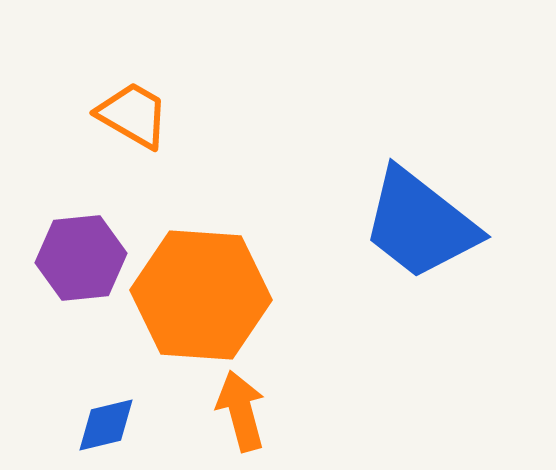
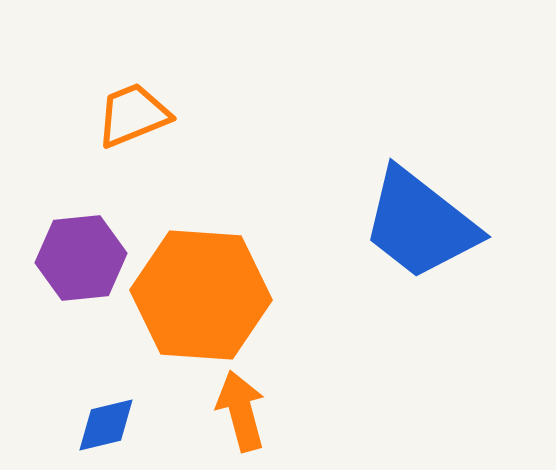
orange trapezoid: rotated 52 degrees counterclockwise
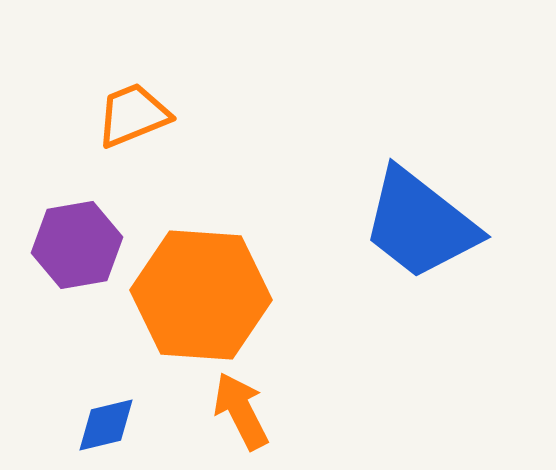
purple hexagon: moved 4 px left, 13 px up; rotated 4 degrees counterclockwise
orange arrow: rotated 12 degrees counterclockwise
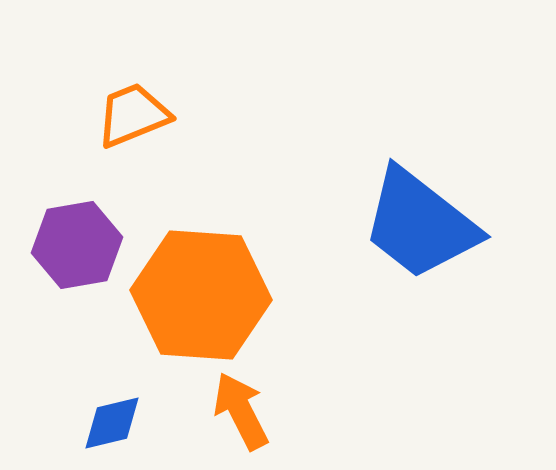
blue diamond: moved 6 px right, 2 px up
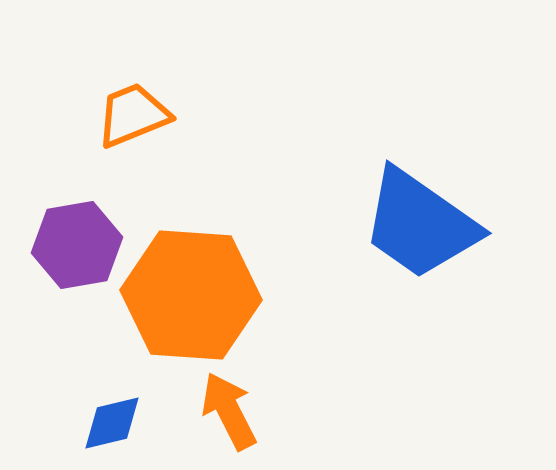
blue trapezoid: rotated 3 degrees counterclockwise
orange hexagon: moved 10 px left
orange arrow: moved 12 px left
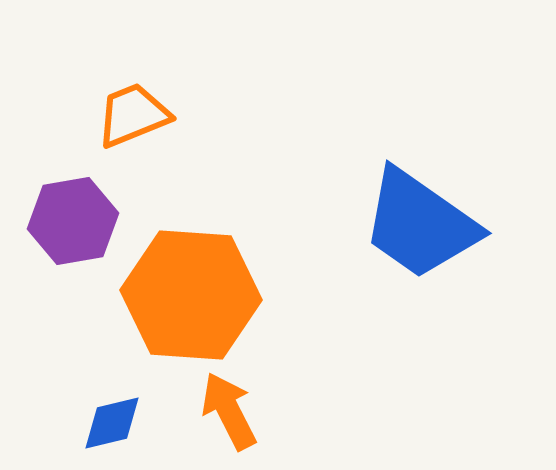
purple hexagon: moved 4 px left, 24 px up
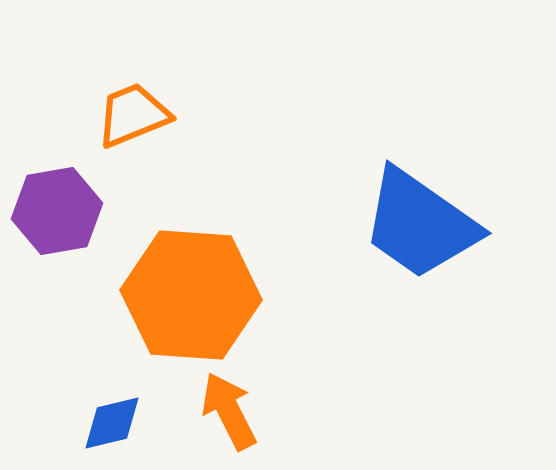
purple hexagon: moved 16 px left, 10 px up
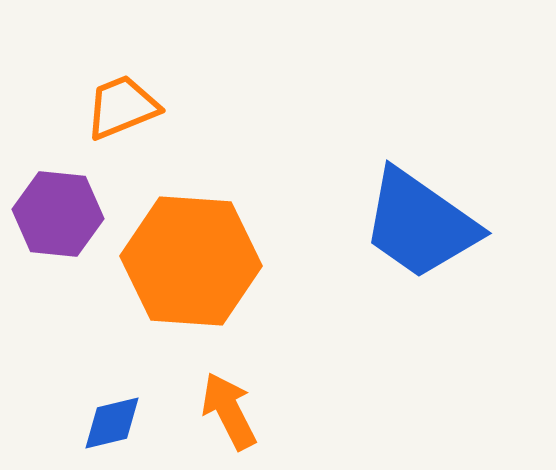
orange trapezoid: moved 11 px left, 8 px up
purple hexagon: moved 1 px right, 3 px down; rotated 16 degrees clockwise
orange hexagon: moved 34 px up
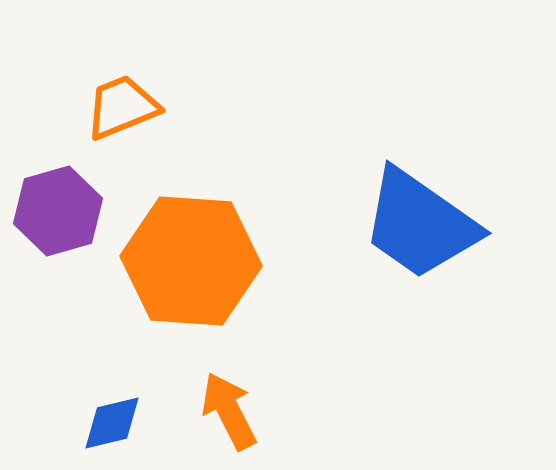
purple hexagon: moved 3 px up; rotated 22 degrees counterclockwise
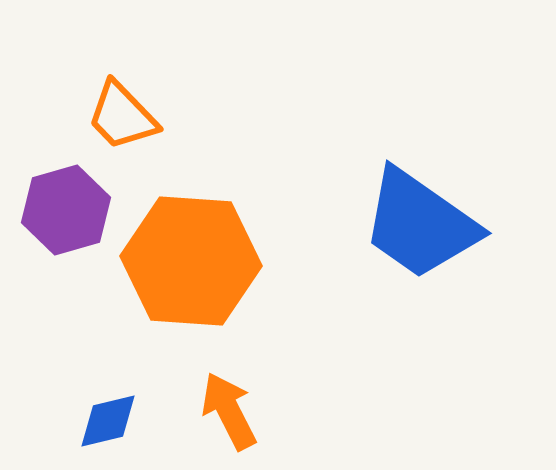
orange trapezoid: moved 9 px down; rotated 112 degrees counterclockwise
purple hexagon: moved 8 px right, 1 px up
blue diamond: moved 4 px left, 2 px up
